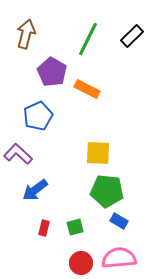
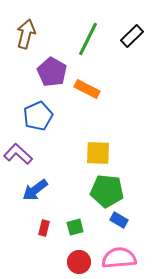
blue rectangle: moved 1 px up
red circle: moved 2 px left, 1 px up
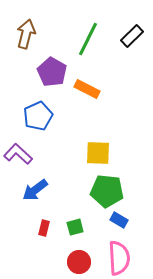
pink semicircle: rotated 92 degrees clockwise
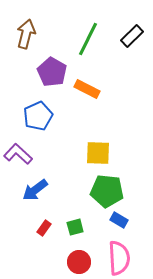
red rectangle: rotated 21 degrees clockwise
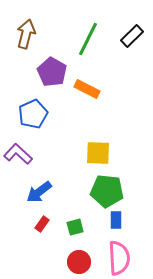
blue pentagon: moved 5 px left, 2 px up
blue arrow: moved 4 px right, 2 px down
blue rectangle: moved 3 px left; rotated 60 degrees clockwise
red rectangle: moved 2 px left, 4 px up
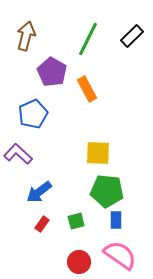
brown arrow: moved 2 px down
orange rectangle: rotated 35 degrees clockwise
green square: moved 1 px right, 6 px up
pink semicircle: moved 1 px right, 3 px up; rotated 52 degrees counterclockwise
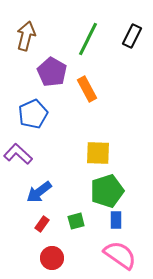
black rectangle: rotated 20 degrees counterclockwise
green pentagon: rotated 24 degrees counterclockwise
red circle: moved 27 px left, 4 px up
